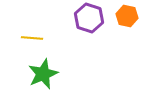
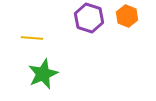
orange hexagon: rotated 10 degrees clockwise
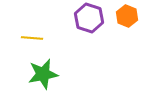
green star: rotated 12 degrees clockwise
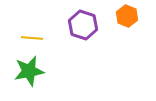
purple hexagon: moved 6 px left, 7 px down
green star: moved 14 px left, 3 px up
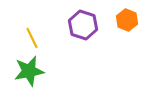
orange hexagon: moved 4 px down
yellow line: rotated 60 degrees clockwise
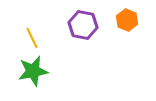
purple hexagon: rotated 8 degrees counterclockwise
green star: moved 4 px right
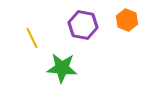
green star: moved 29 px right, 3 px up; rotated 16 degrees clockwise
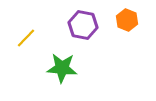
yellow line: moved 6 px left; rotated 70 degrees clockwise
